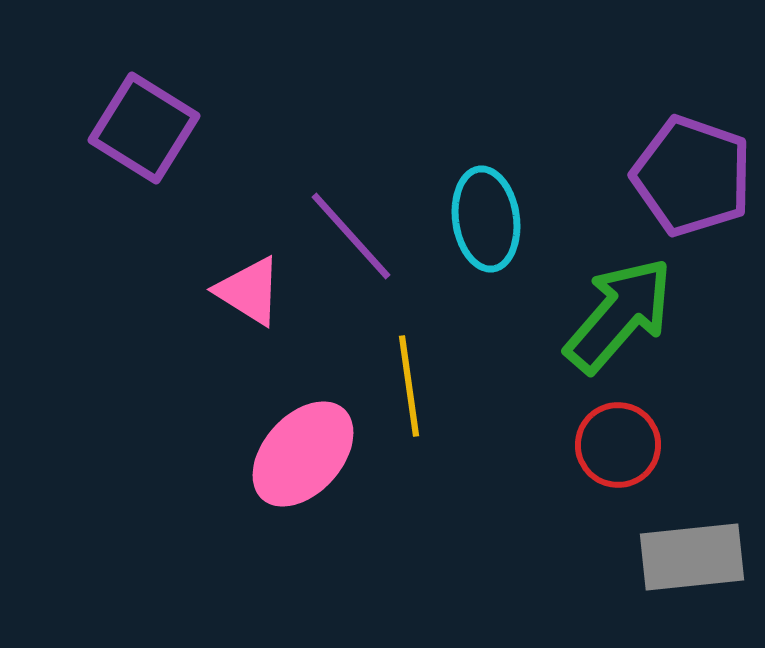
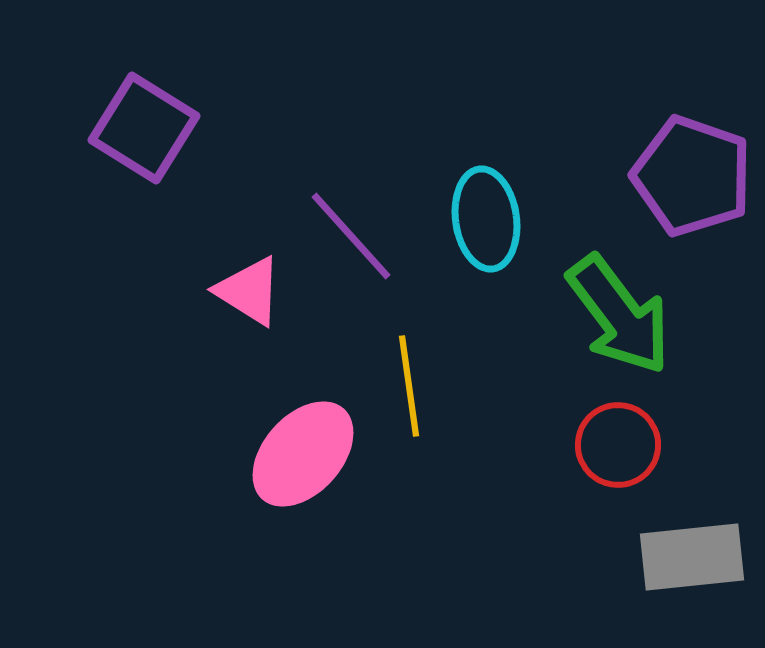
green arrow: rotated 102 degrees clockwise
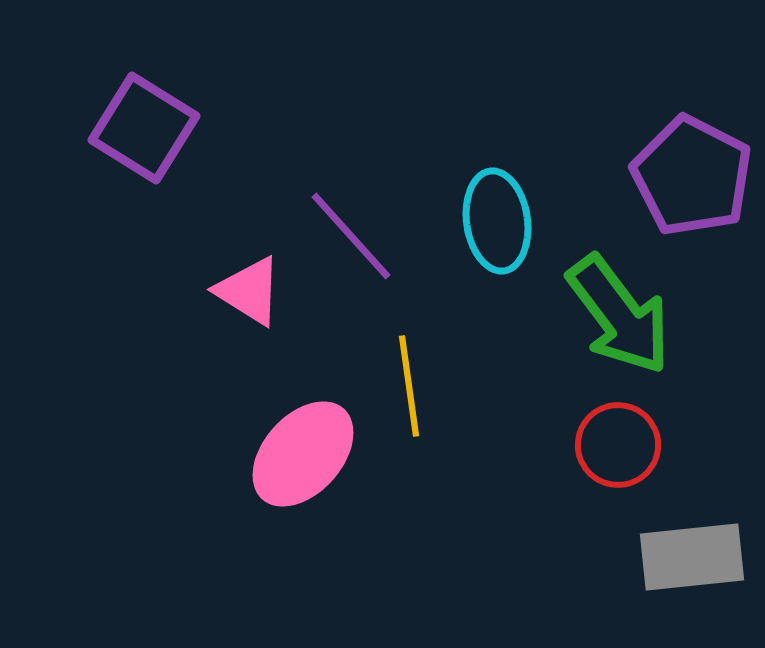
purple pentagon: rotated 8 degrees clockwise
cyan ellipse: moved 11 px right, 2 px down
